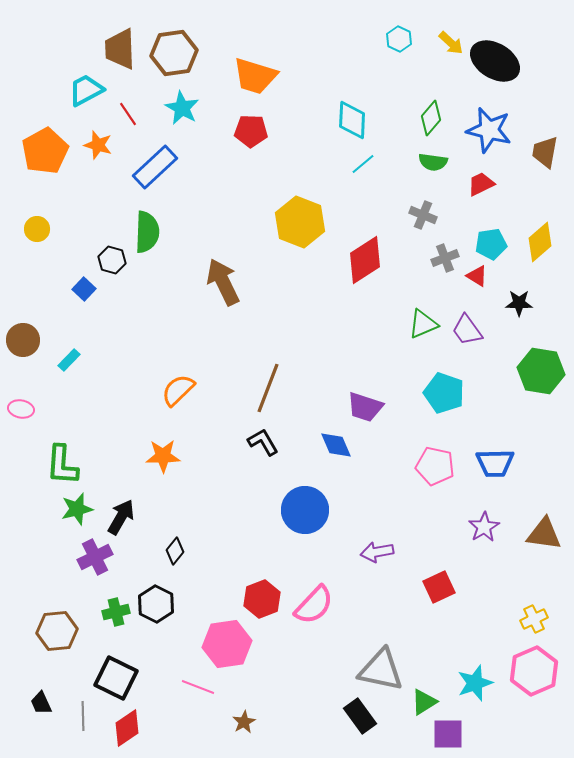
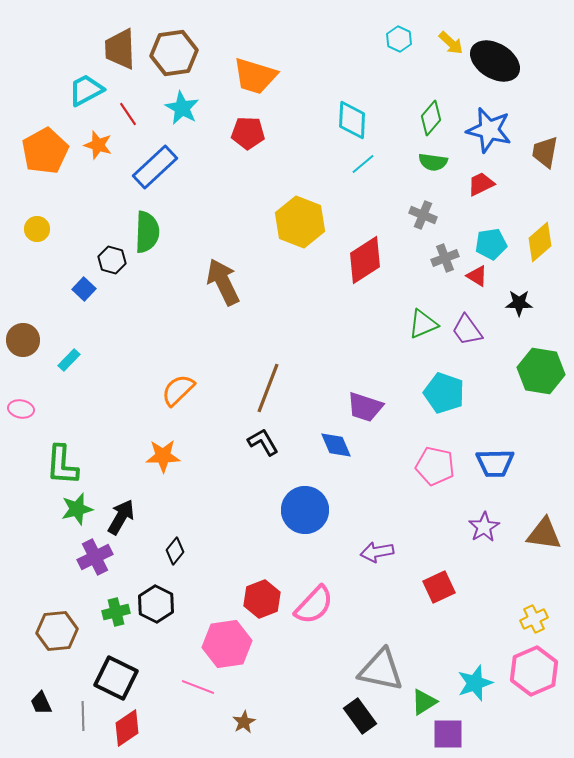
red pentagon at (251, 131): moved 3 px left, 2 px down
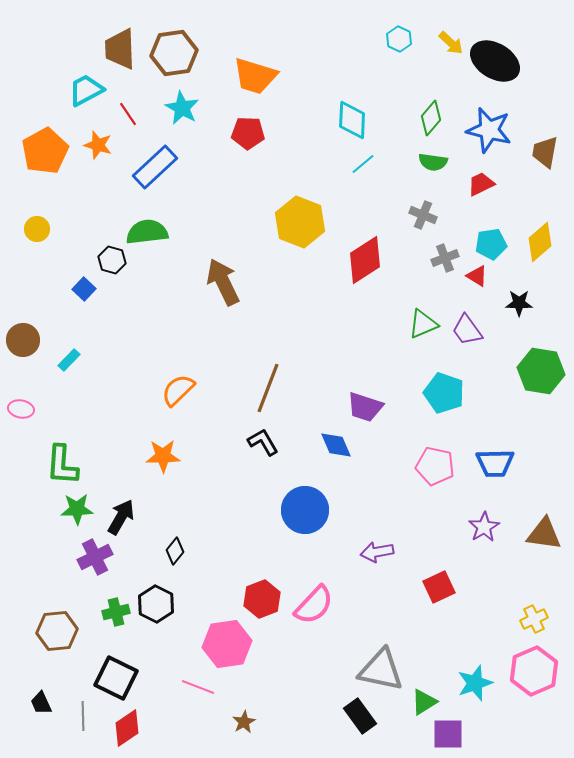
green semicircle at (147, 232): rotated 99 degrees counterclockwise
green star at (77, 509): rotated 12 degrees clockwise
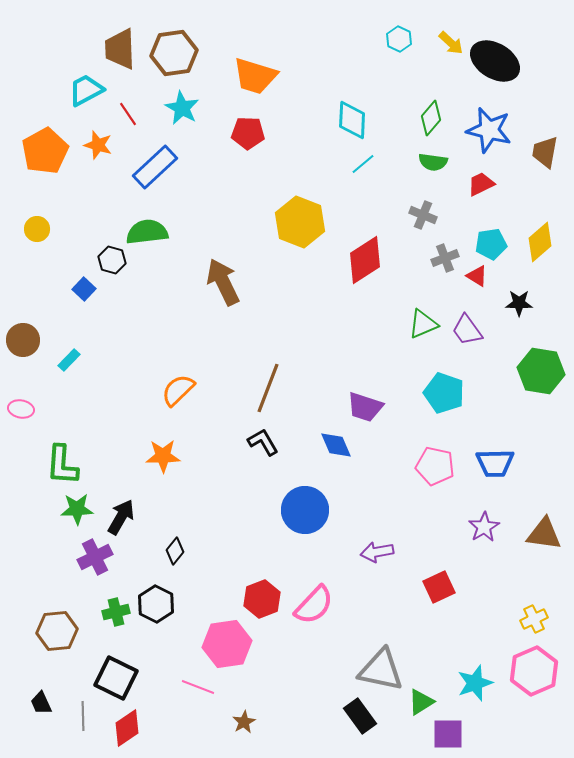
green triangle at (424, 702): moved 3 px left
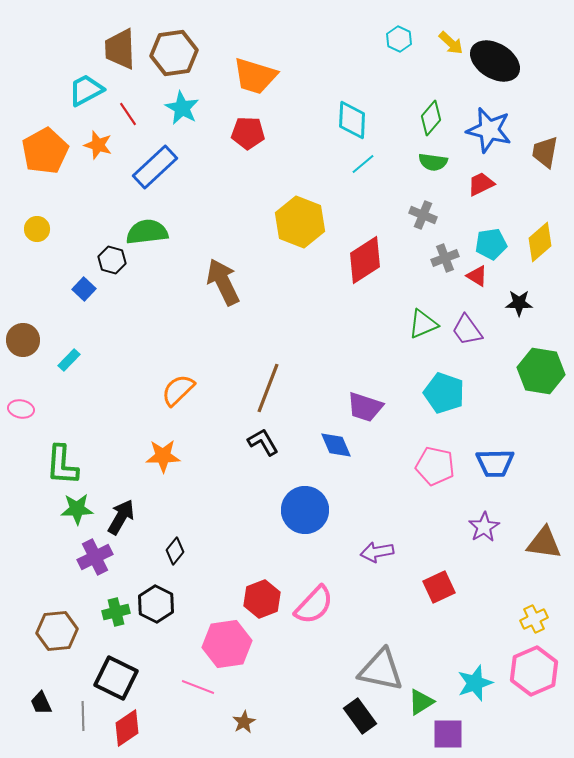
brown triangle at (544, 534): moved 9 px down
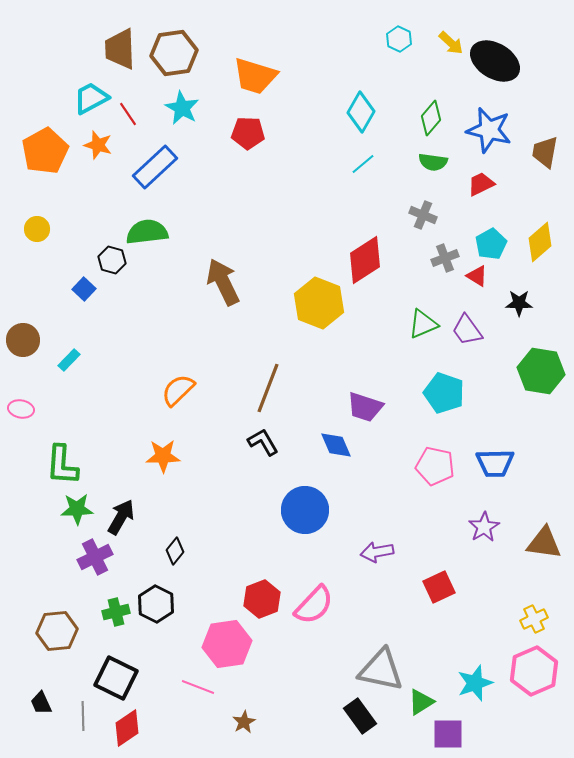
cyan trapezoid at (86, 90): moved 5 px right, 8 px down
cyan diamond at (352, 120): moved 9 px right, 8 px up; rotated 27 degrees clockwise
yellow hexagon at (300, 222): moved 19 px right, 81 px down
cyan pentagon at (491, 244): rotated 20 degrees counterclockwise
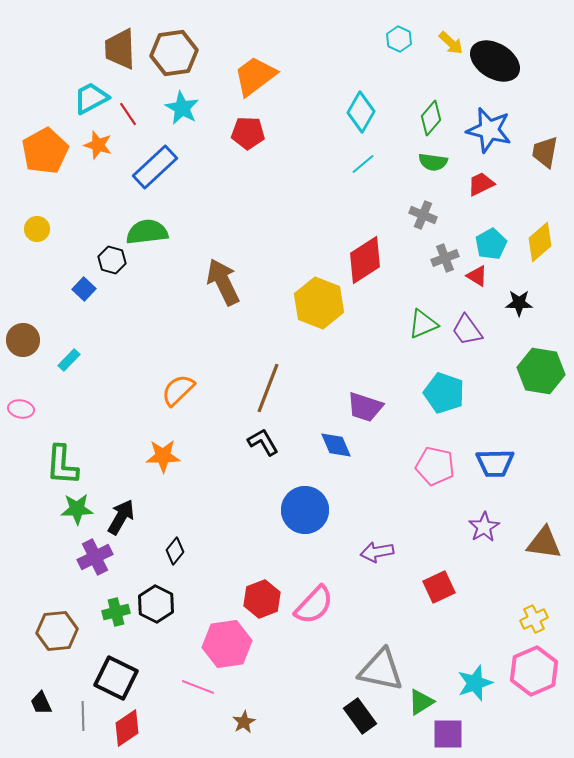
orange trapezoid at (255, 76): rotated 126 degrees clockwise
